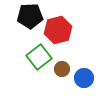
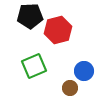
green square: moved 5 px left, 9 px down; rotated 15 degrees clockwise
brown circle: moved 8 px right, 19 px down
blue circle: moved 7 px up
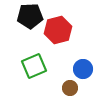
blue circle: moved 1 px left, 2 px up
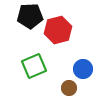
brown circle: moved 1 px left
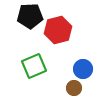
brown circle: moved 5 px right
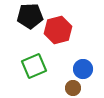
brown circle: moved 1 px left
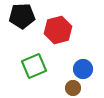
black pentagon: moved 8 px left
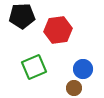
red hexagon: rotated 8 degrees clockwise
green square: moved 1 px down
brown circle: moved 1 px right
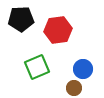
black pentagon: moved 1 px left, 3 px down
green square: moved 3 px right
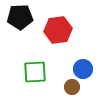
black pentagon: moved 1 px left, 2 px up
green square: moved 2 px left, 5 px down; rotated 20 degrees clockwise
brown circle: moved 2 px left, 1 px up
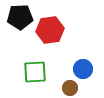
red hexagon: moved 8 px left
brown circle: moved 2 px left, 1 px down
